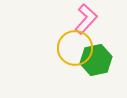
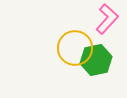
pink L-shape: moved 21 px right
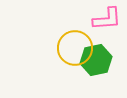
pink L-shape: rotated 44 degrees clockwise
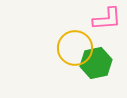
green hexagon: moved 3 px down
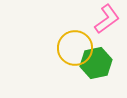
pink L-shape: rotated 32 degrees counterclockwise
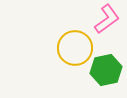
green hexagon: moved 10 px right, 7 px down
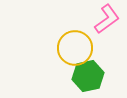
green hexagon: moved 18 px left, 6 px down
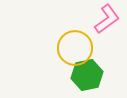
green hexagon: moved 1 px left, 1 px up
